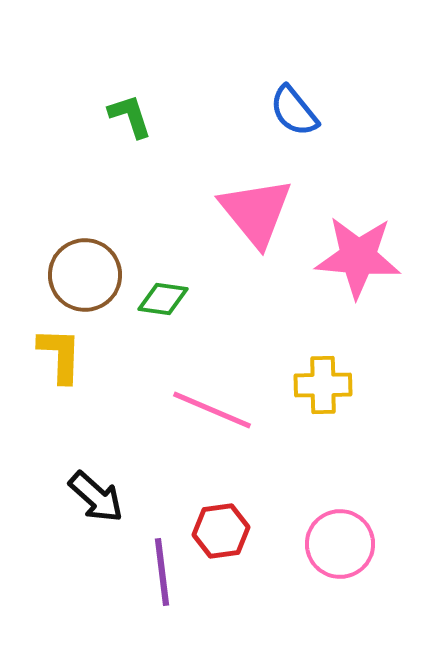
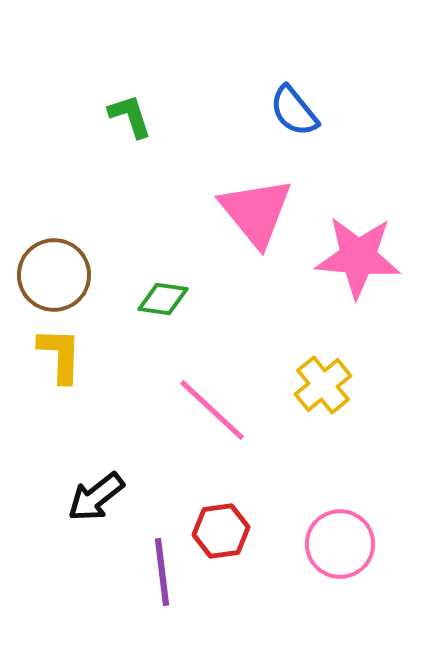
brown circle: moved 31 px left
yellow cross: rotated 38 degrees counterclockwise
pink line: rotated 20 degrees clockwise
black arrow: rotated 100 degrees clockwise
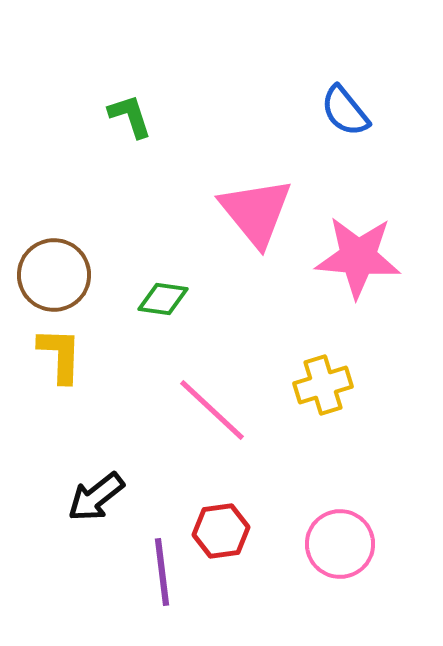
blue semicircle: moved 51 px right
yellow cross: rotated 22 degrees clockwise
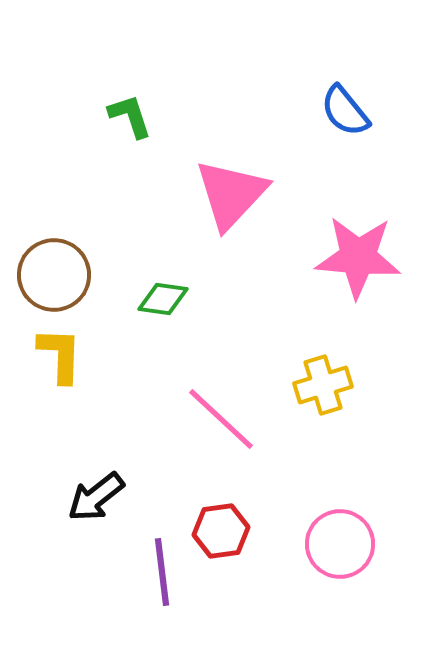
pink triangle: moved 25 px left, 18 px up; rotated 22 degrees clockwise
pink line: moved 9 px right, 9 px down
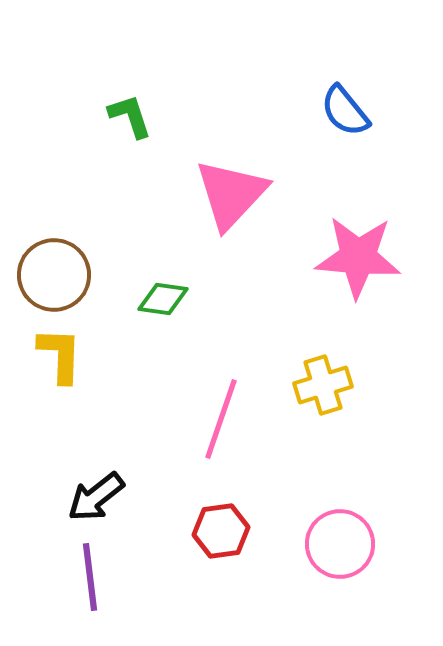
pink line: rotated 66 degrees clockwise
purple line: moved 72 px left, 5 px down
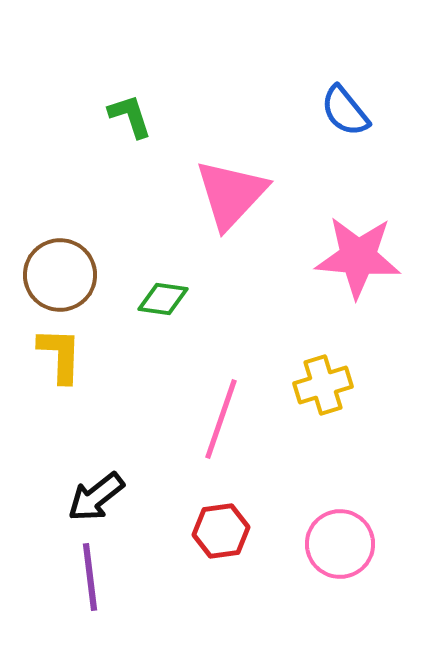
brown circle: moved 6 px right
